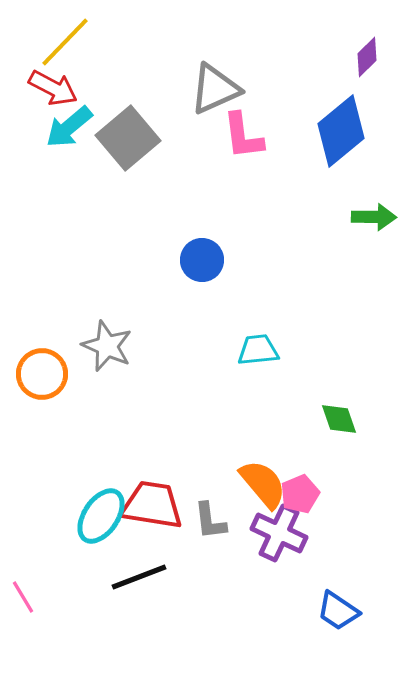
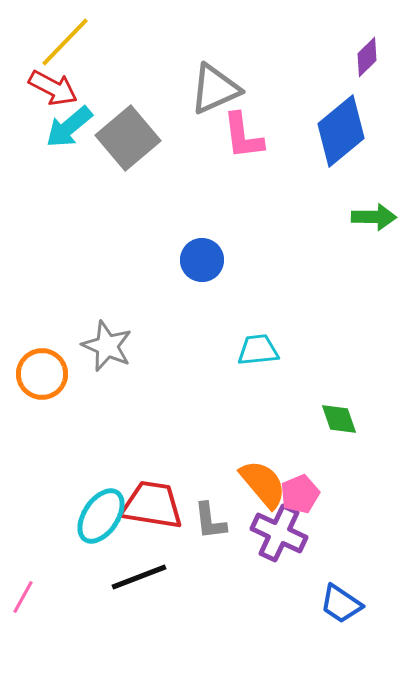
pink line: rotated 60 degrees clockwise
blue trapezoid: moved 3 px right, 7 px up
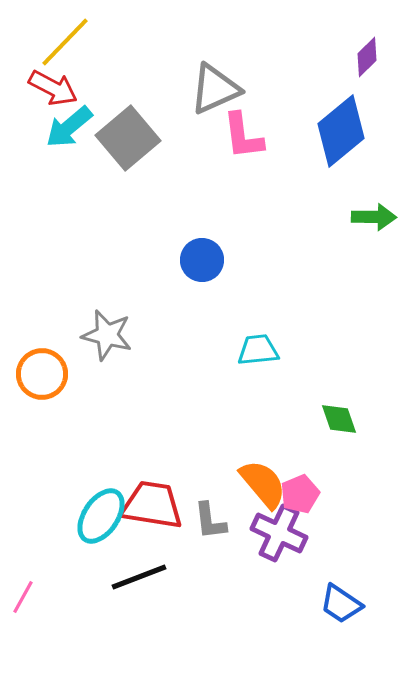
gray star: moved 11 px up; rotated 9 degrees counterclockwise
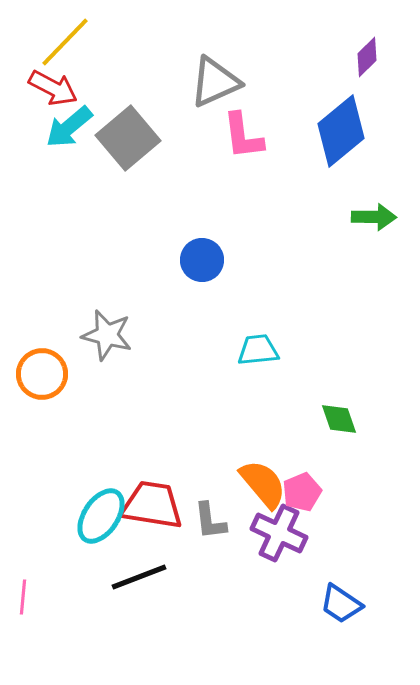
gray triangle: moved 7 px up
pink pentagon: moved 2 px right, 2 px up
pink line: rotated 24 degrees counterclockwise
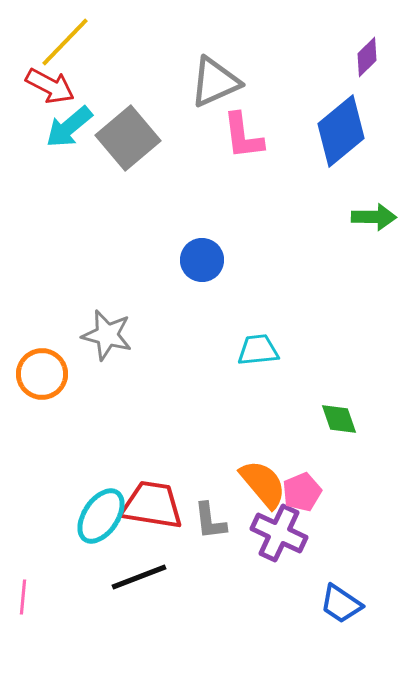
red arrow: moved 3 px left, 2 px up
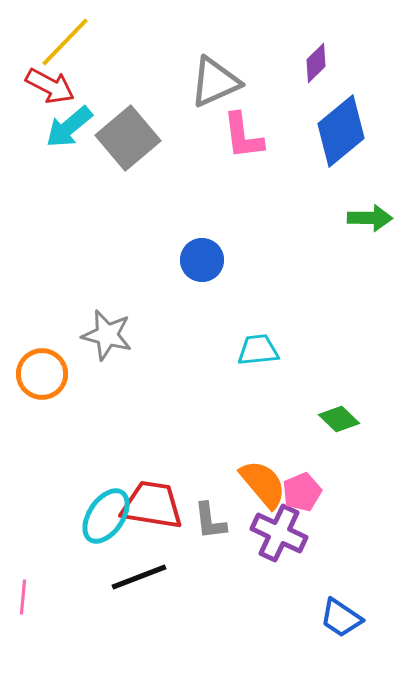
purple diamond: moved 51 px left, 6 px down
green arrow: moved 4 px left, 1 px down
green diamond: rotated 27 degrees counterclockwise
cyan ellipse: moved 5 px right
blue trapezoid: moved 14 px down
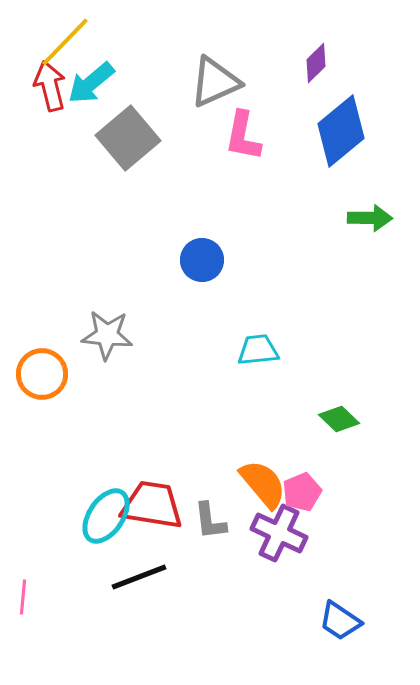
red arrow: rotated 132 degrees counterclockwise
cyan arrow: moved 22 px right, 44 px up
pink L-shape: rotated 18 degrees clockwise
gray star: rotated 9 degrees counterclockwise
blue trapezoid: moved 1 px left, 3 px down
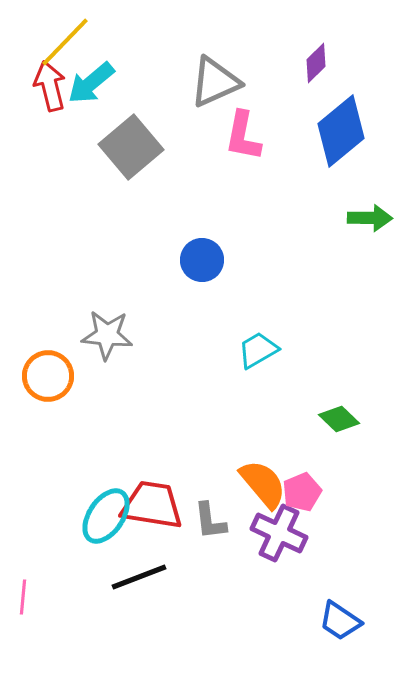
gray square: moved 3 px right, 9 px down
cyan trapezoid: rotated 24 degrees counterclockwise
orange circle: moved 6 px right, 2 px down
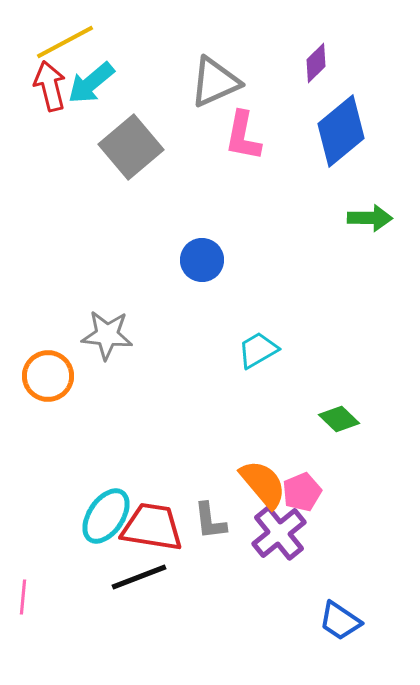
yellow line: rotated 18 degrees clockwise
red trapezoid: moved 22 px down
purple cross: rotated 26 degrees clockwise
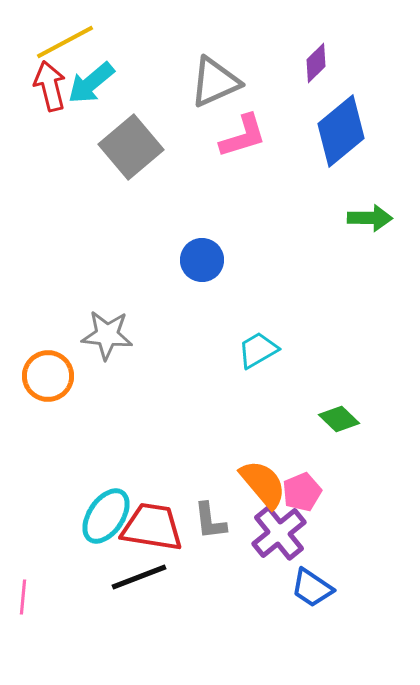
pink L-shape: rotated 118 degrees counterclockwise
blue trapezoid: moved 28 px left, 33 px up
